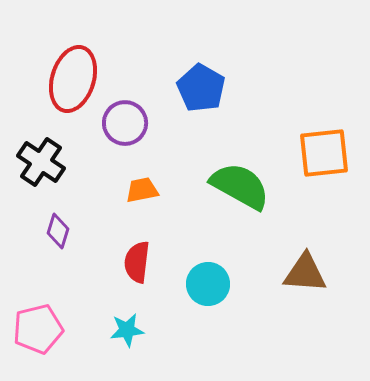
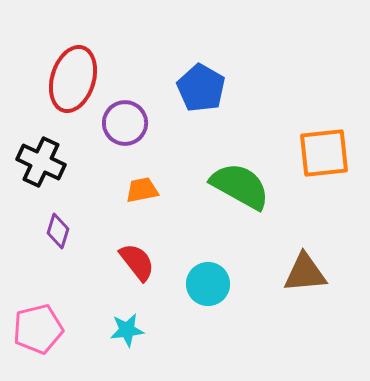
black cross: rotated 9 degrees counterclockwise
red semicircle: rotated 135 degrees clockwise
brown triangle: rotated 9 degrees counterclockwise
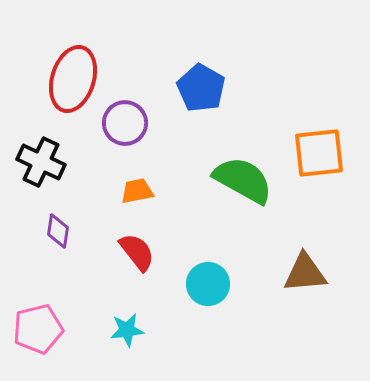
orange square: moved 5 px left
green semicircle: moved 3 px right, 6 px up
orange trapezoid: moved 5 px left, 1 px down
purple diamond: rotated 8 degrees counterclockwise
red semicircle: moved 10 px up
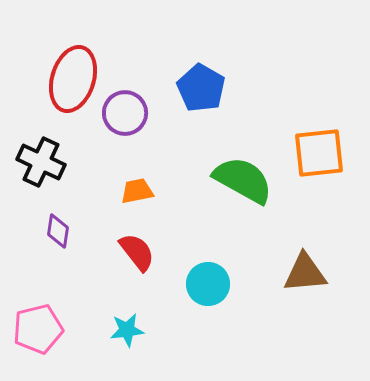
purple circle: moved 10 px up
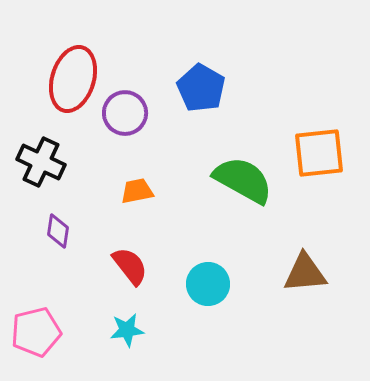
red semicircle: moved 7 px left, 14 px down
pink pentagon: moved 2 px left, 3 px down
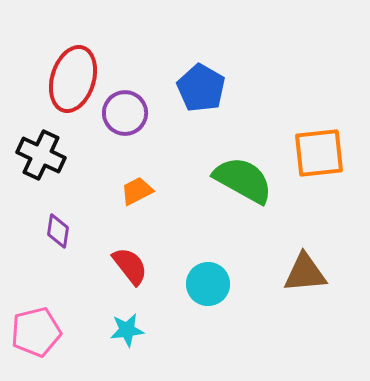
black cross: moved 7 px up
orange trapezoid: rotated 16 degrees counterclockwise
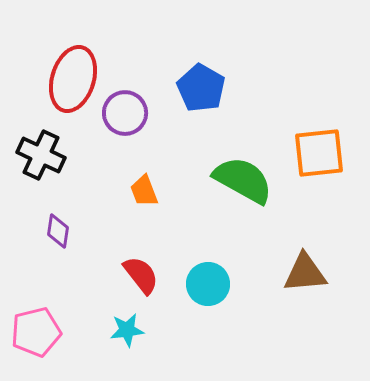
orange trapezoid: moved 7 px right; rotated 84 degrees counterclockwise
red semicircle: moved 11 px right, 9 px down
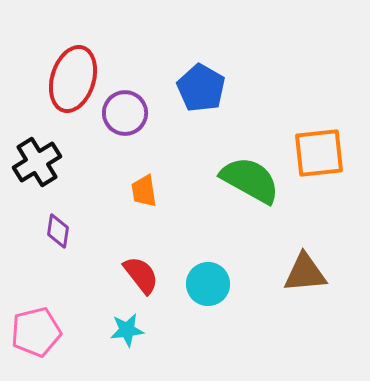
black cross: moved 4 px left, 7 px down; rotated 33 degrees clockwise
green semicircle: moved 7 px right
orange trapezoid: rotated 12 degrees clockwise
